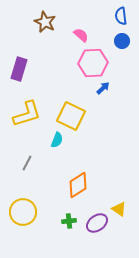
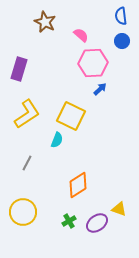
blue arrow: moved 3 px left, 1 px down
yellow L-shape: rotated 16 degrees counterclockwise
yellow triangle: rotated 14 degrees counterclockwise
green cross: rotated 24 degrees counterclockwise
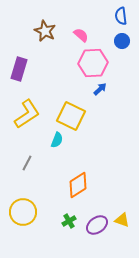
brown star: moved 9 px down
yellow triangle: moved 3 px right, 11 px down
purple ellipse: moved 2 px down
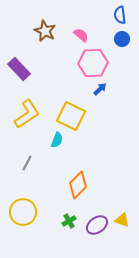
blue semicircle: moved 1 px left, 1 px up
blue circle: moved 2 px up
purple rectangle: rotated 60 degrees counterclockwise
orange diamond: rotated 12 degrees counterclockwise
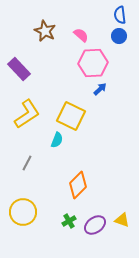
blue circle: moved 3 px left, 3 px up
purple ellipse: moved 2 px left
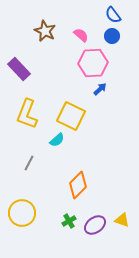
blue semicircle: moved 7 px left; rotated 30 degrees counterclockwise
blue circle: moved 7 px left
yellow L-shape: rotated 144 degrees clockwise
cyan semicircle: rotated 28 degrees clockwise
gray line: moved 2 px right
yellow circle: moved 1 px left, 1 px down
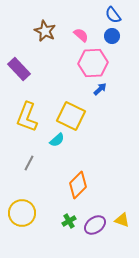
yellow L-shape: moved 3 px down
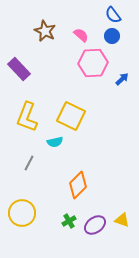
blue arrow: moved 22 px right, 10 px up
cyan semicircle: moved 2 px left, 2 px down; rotated 28 degrees clockwise
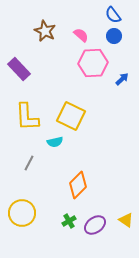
blue circle: moved 2 px right
yellow L-shape: rotated 24 degrees counterclockwise
yellow triangle: moved 4 px right; rotated 14 degrees clockwise
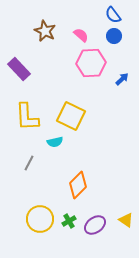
pink hexagon: moved 2 px left
yellow circle: moved 18 px right, 6 px down
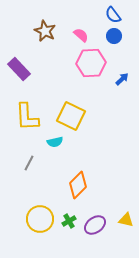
yellow triangle: rotated 21 degrees counterclockwise
